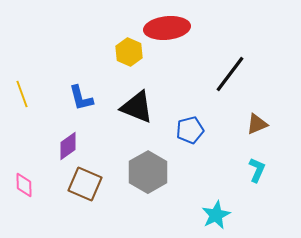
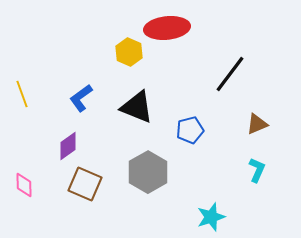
blue L-shape: rotated 68 degrees clockwise
cyan star: moved 5 px left, 2 px down; rotated 8 degrees clockwise
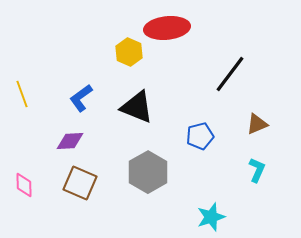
blue pentagon: moved 10 px right, 6 px down
purple diamond: moved 2 px right, 5 px up; rotated 32 degrees clockwise
brown square: moved 5 px left, 1 px up
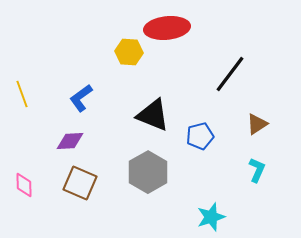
yellow hexagon: rotated 20 degrees counterclockwise
black triangle: moved 16 px right, 8 px down
brown triangle: rotated 10 degrees counterclockwise
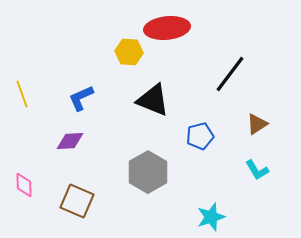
blue L-shape: rotated 12 degrees clockwise
black triangle: moved 15 px up
cyan L-shape: rotated 125 degrees clockwise
brown square: moved 3 px left, 18 px down
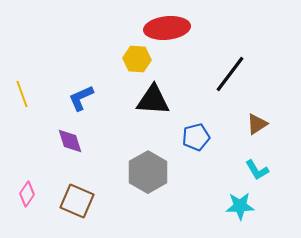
yellow hexagon: moved 8 px right, 7 px down
black triangle: rotated 18 degrees counterclockwise
blue pentagon: moved 4 px left, 1 px down
purple diamond: rotated 76 degrees clockwise
pink diamond: moved 3 px right, 9 px down; rotated 35 degrees clockwise
cyan star: moved 29 px right, 11 px up; rotated 16 degrees clockwise
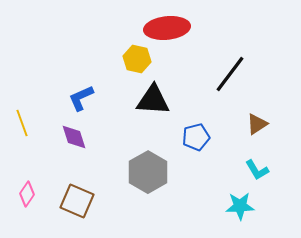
yellow hexagon: rotated 8 degrees clockwise
yellow line: moved 29 px down
purple diamond: moved 4 px right, 4 px up
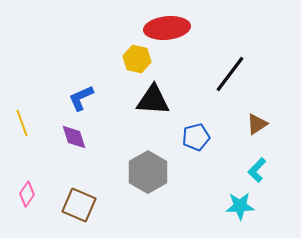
cyan L-shape: rotated 75 degrees clockwise
brown square: moved 2 px right, 4 px down
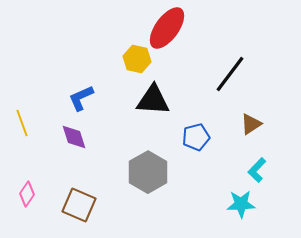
red ellipse: rotated 48 degrees counterclockwise
brown triangle: moved 6 px left
cyan star: moved 1 px right, 2 px up
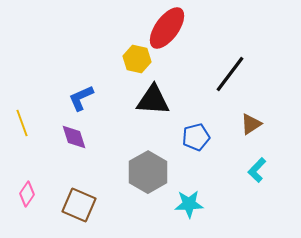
cyan star: moved 52 px left
